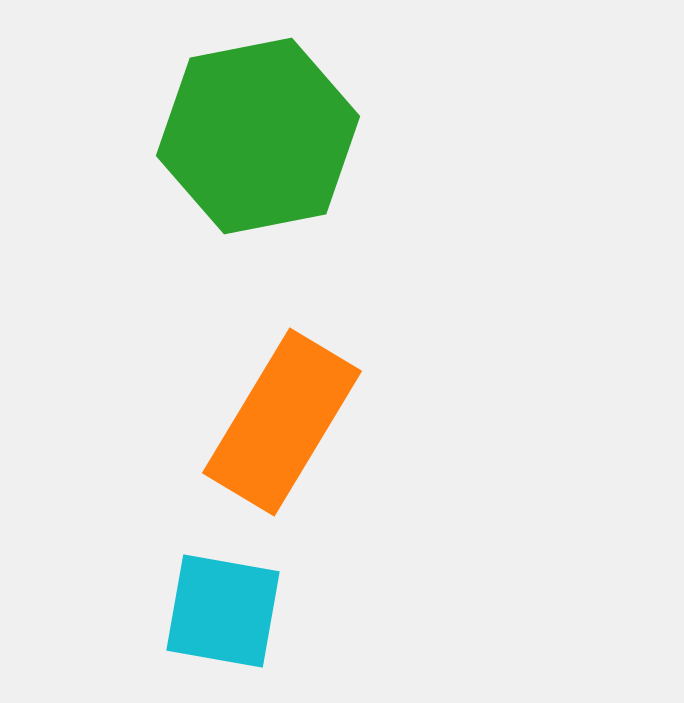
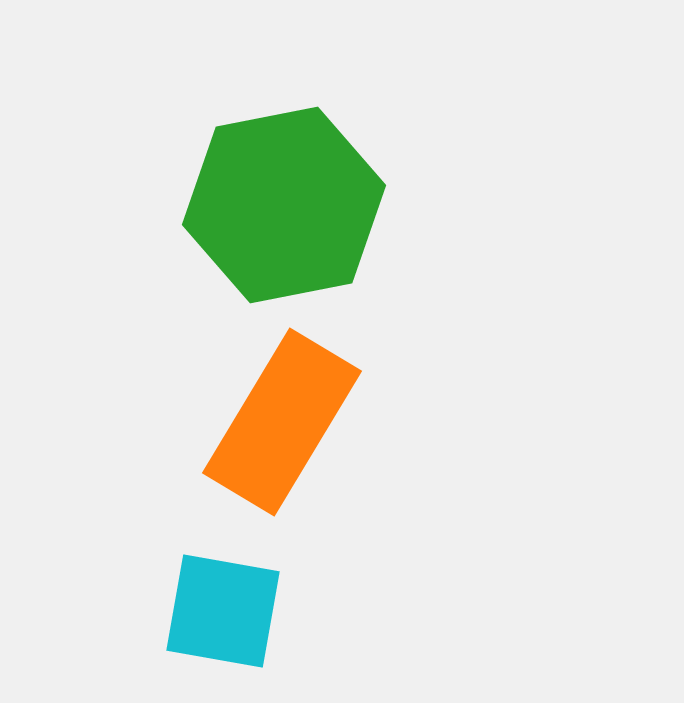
green hexagon: moved 26 px right, 69 px down
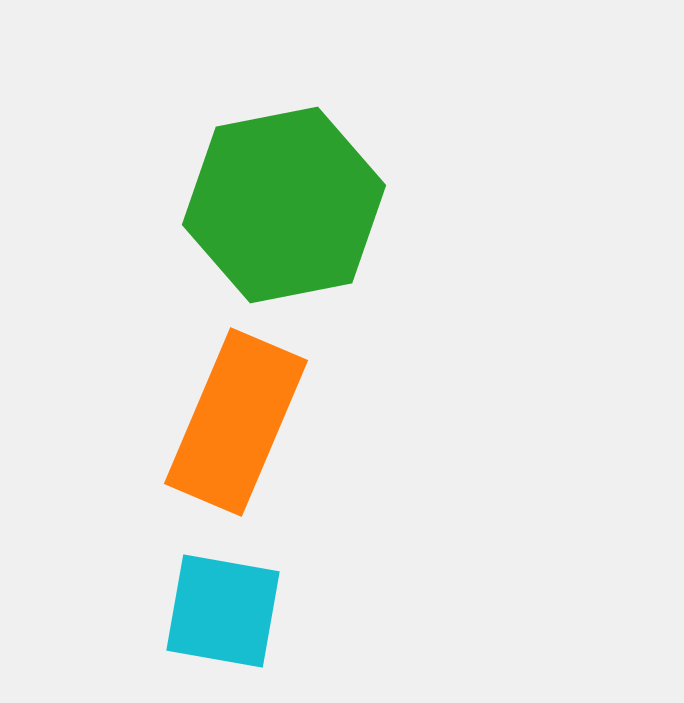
orange rectangle: moved 46 px left; rotated 8 degrees counterclockwise
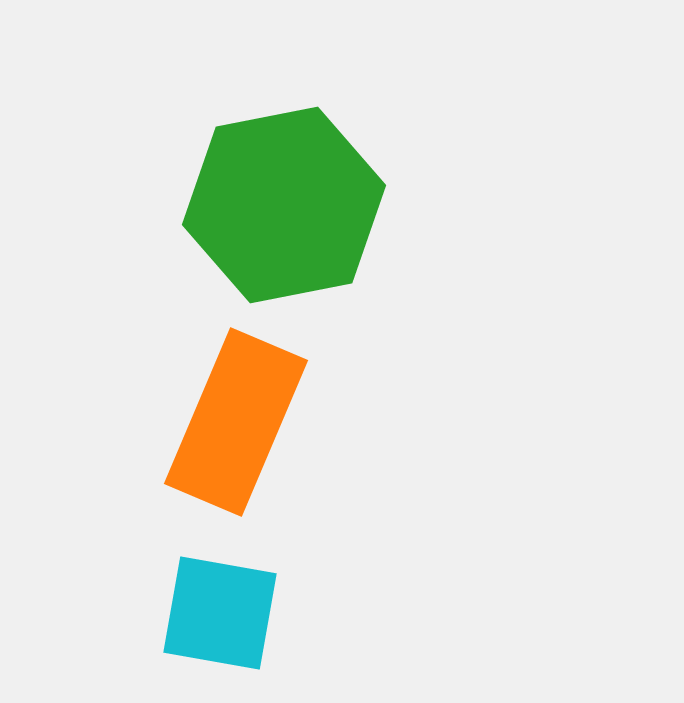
cyan square: moved 3 px left, 2 px down
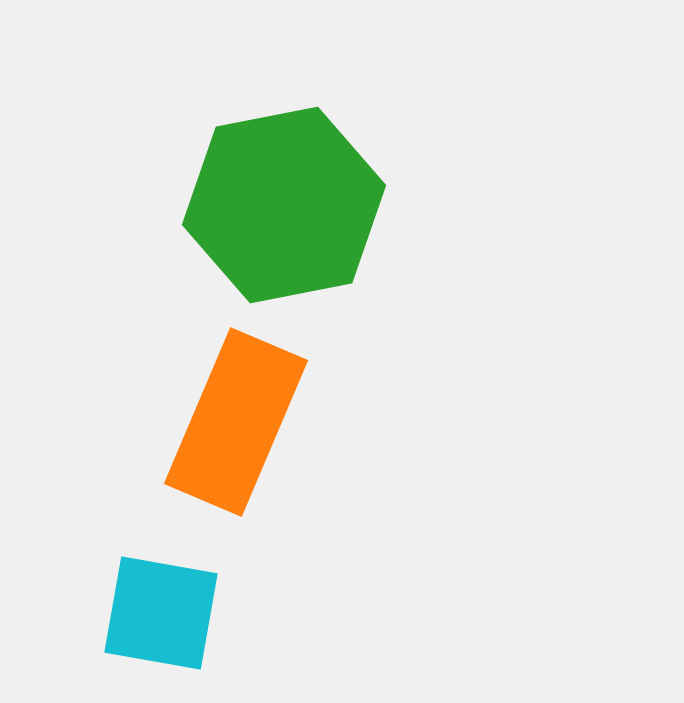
cyan square: moved 59 px left
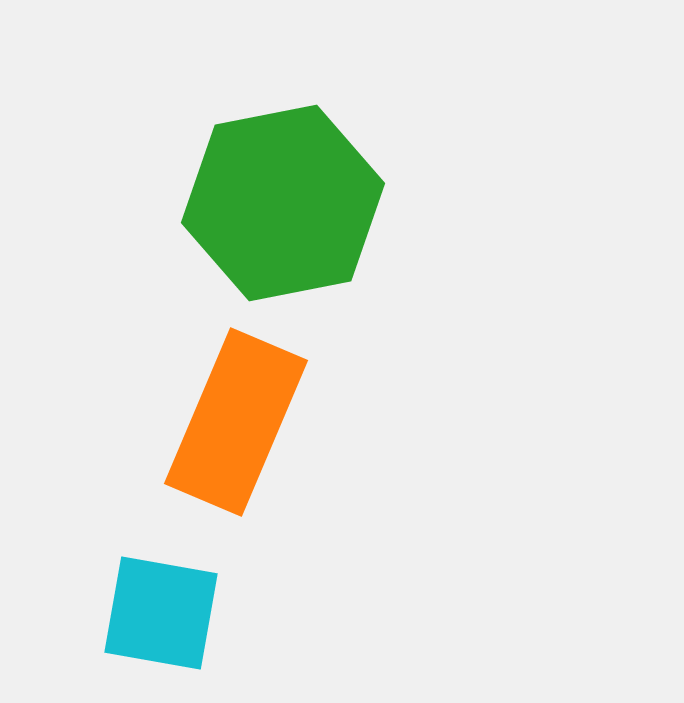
green hexagon: moved 1 px left, 2 px up
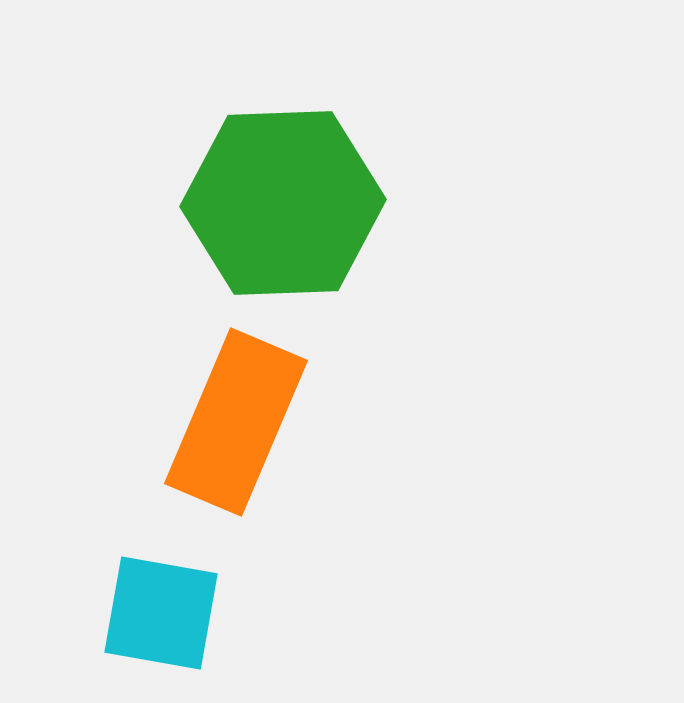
green hexagon: rotated 9 degrees clockwise
